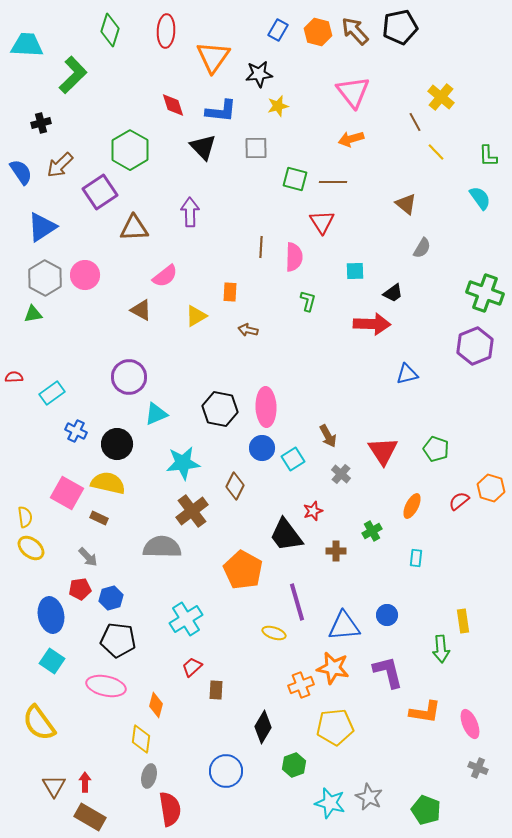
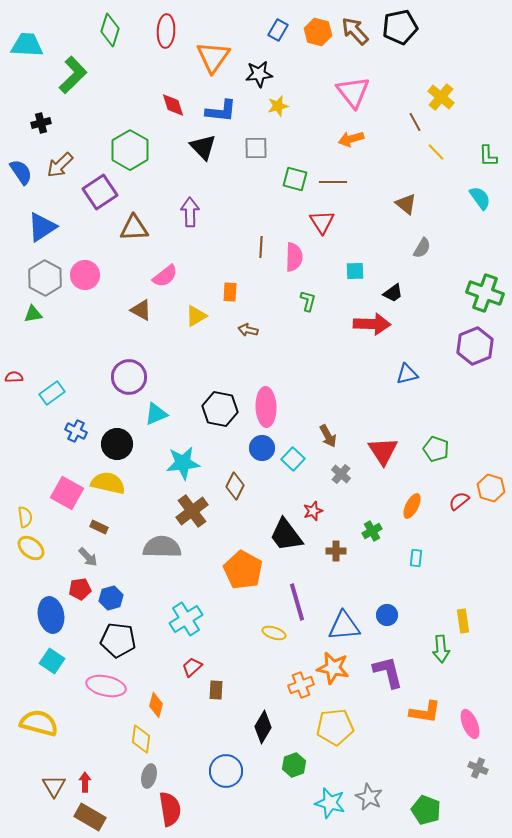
cyan square at (293, 459): rotated 15 degrees counterclockwise
brown rectangle at (99, 518): moved 9 px down
yellow semicircle at (39, 723): rotated 141 degrees clockwise
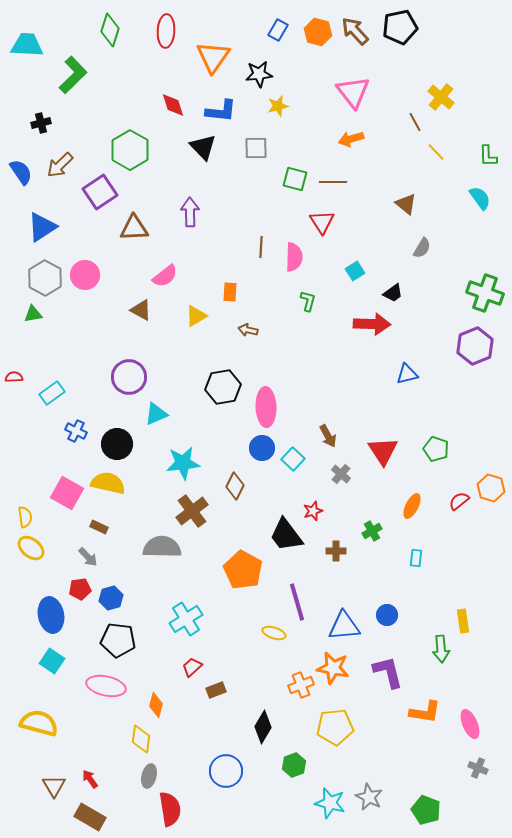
cyan square at (355, 271): rotated 30 degrees counterclockwise
black hexagon at (220, 409): moved 3 px right, 22 px up; rotated 20 degrees counterclockwise
brown rectangle at (216, 690): rotated 66 degrees clockwise
red arrow at (85, 782): moved 5 px right, 3 px up; rotated 36 degrees counterclockwise
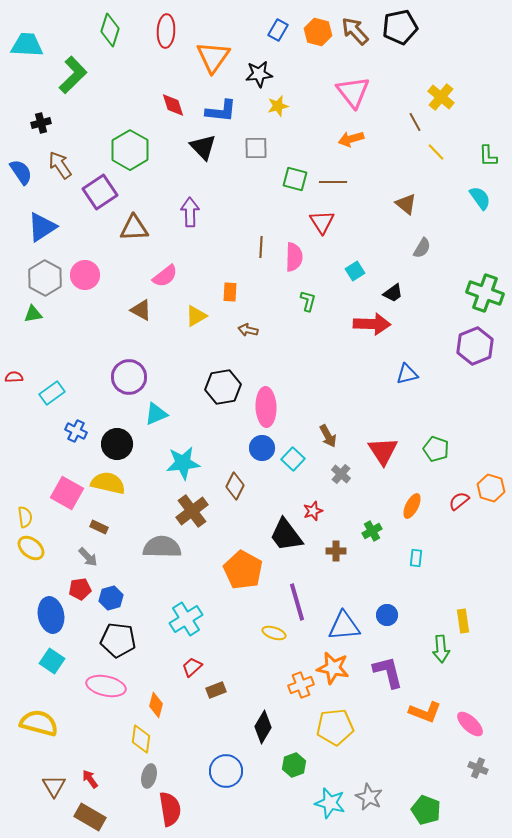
brown arrow at (60, 165): rotated 100 degrees clockwise
orange L-shape at (425, 712): rotated 12 degrees clockwise
pink ellipse at (470, 724): rotated 24 degrees counterclockwise
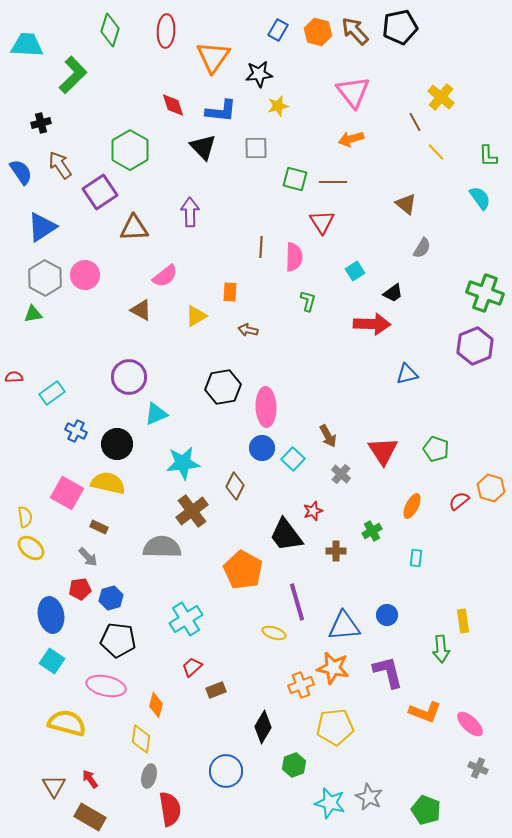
yellow semicircle at (39, 723): moved 28 px right
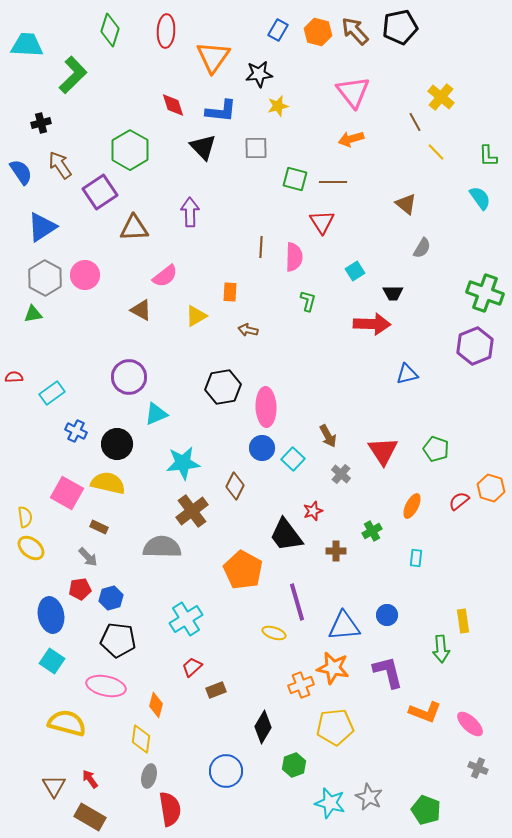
black trapezoid at (393, 293): rotated 35 degrees clockwise
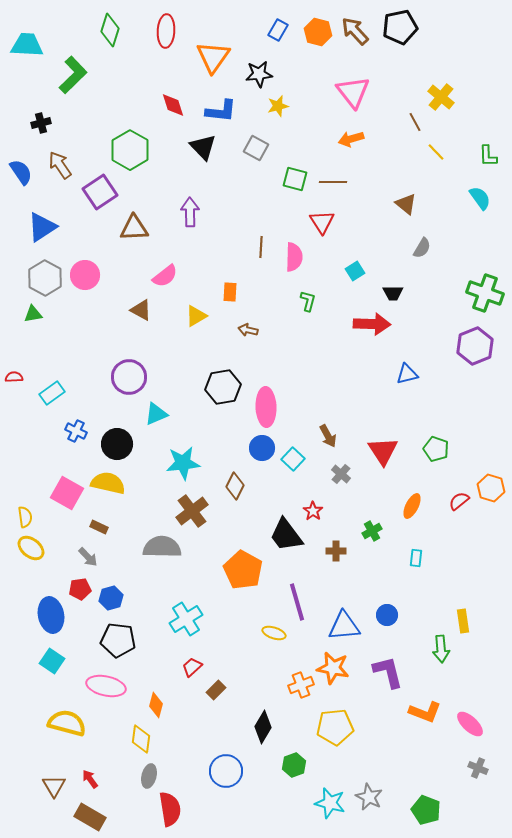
gray square at (256, 148): rotated 30 degrees clockwise
red star at (313, 511): rotated 18 degrees counterclockwise
brown rectangle at (216, 690): rotated 24 degrees counterclockwise
